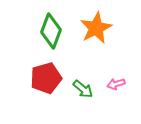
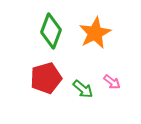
orange star: moved 1 px left, 5 px down
pink arrow: moved 4 px left, 2 px up; rotated 126 degrees counterclockwise
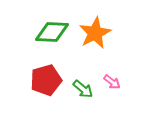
green diamond: moved 1 px right, 1 px down; rotated 72 degrees clockwise
red pentagon: moved 2 px down
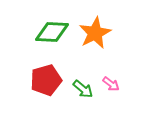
pink arrow: moved 1 px left, 2 px down
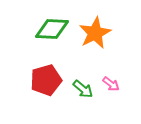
green diamond: moved 3 px up
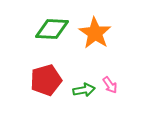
orange star: rotated 12 degrees counterclockwise
pink arrow: moved 1 px left, 1 px down; rotated 18 degrees clockwise
green arrow: moved 1 px right, 1 px down; rotated 50 degrees counterclockwise
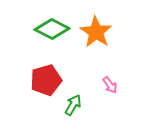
green diamond: rotated 24 degrees clockwise
orange star: moved 1 px right, 1 px up
green arrow: moved 11 px left, 15 px down; rotated 50 degrees counterclockwise
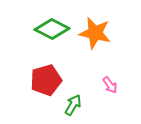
orange star: moved 1 px left, 1 px down; rotated 20 degrees counterclockwise
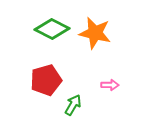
pink arrow: rotated 54 degrees counterclockwise
